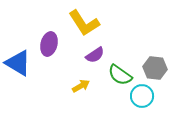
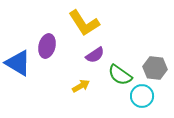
purple ellipse: moved 2 px left, 2 px down
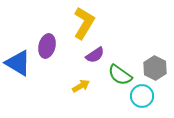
yellow L-shape: rotated 116 degrees counterclockwise
gray hexagon: rotated 20 degrees clockwise
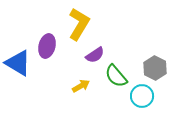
yellow L-shape: moved 5 px left, 1 px down
green semicircle: moved 4 px left, 1 px down; rotated 15 degrees clockwise
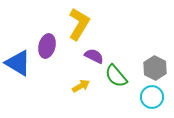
purple semicircle: moved 1 px left, 1 px down; rotated 120 degrees counterclockwise
cyan circle: moved 10 px right, 1 px down
